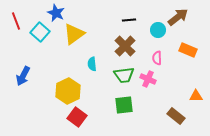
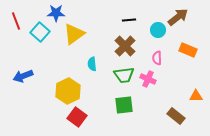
blue star: rotated 24 degrees counterclockwise
blue arrow: rotated 42 degrees clockwise
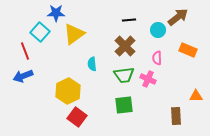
red line: moved 9 px right, 30 px down
brown rectangle: rotated 48 degrees clockwise
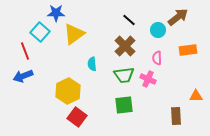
black line: rotated 48 degrees clockwise
orange rectangle: rotated 30 degrees counterclockwise
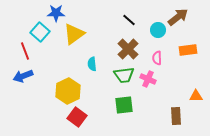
brown cross: moved 3 px right, 3 px down
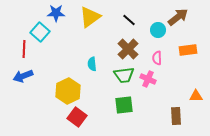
yellow triangle: moved 16 px right, 17 px up
red line: moved 1 px left, 2 px up; rotated 24 degrees clockwise
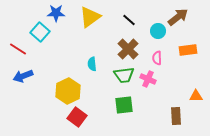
cyan circle: moved 1 px down
red line: moved 6 px left; rotated 60 degrees counterclockwise
